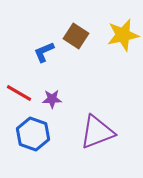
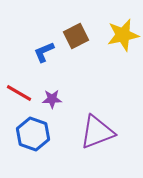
brown square: rotated 30 degrees clockwise
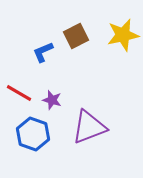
blue L-shape: moved 1 px left
purple star: moved 1 px down; rotated 18 degrees clockwise
purple triangle: moved 8 px left, 5 px up
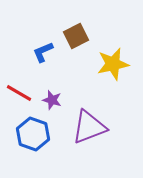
yellow star: moved 10 px left, 29 px down
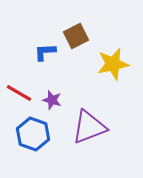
blue L-shape: moved 2 px right; rotated 20 degrees clockwise
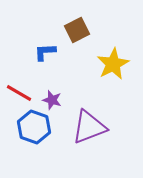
brown square: moved 1 px right, 6 px up
yellow star: rotated 16 degrees counterclockwise
blue hexagon: moved 1 px right, 7 px up
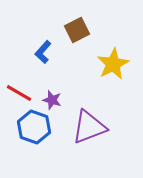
blue L-shape: moved 2 px left; rotated 45 degrees counterclockwise
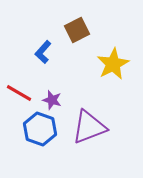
blue hexagon: moved 6 px right, 2 px down
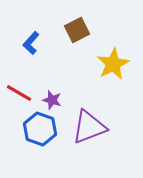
blue L-shape: moved 12 px left, 9 px up
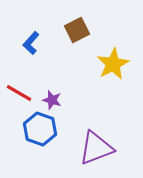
purple triangle: moved 7 px right, 21 px down
